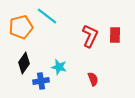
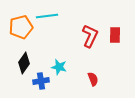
cyan line: rotated 45 degrees counterclockwise
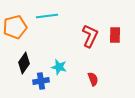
orange pentagon: moved 6 px left
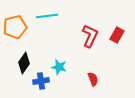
red rectangle: moved 2 px right; rotated 28 degrees clockwise
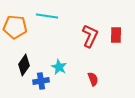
cyan line: rotated 15 degrees clockwise
orange pentagon: rotated 20 degrees clockwise
red rectangle: moved 1 px left; rotated 28 degrees counterclockwise
black diamond: moved 2 px down
cyan star: rotated 14 degrees clockwise
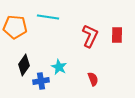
cyan line: moved 1 px right, 1 px down
red rectangle: moved 1 px right
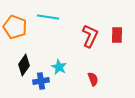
orange pentagon: rotated 15 degrees clockwise
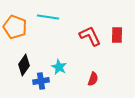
red L-shape: rotated 50 degrees counterclockwise
red semicircle: rotated 40 degrees clockwise
